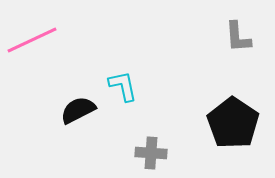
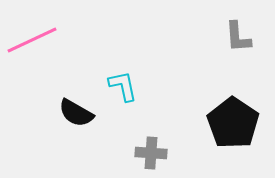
black semicircle: moved 2 px left, 3 px down; rotated 123 degrees counterclockwise
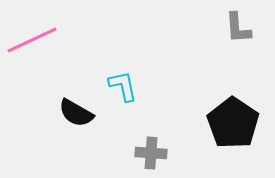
gray L-shape: moved 9 px up
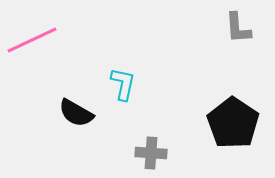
cyan L-shape: moved 2 px up; rotated 24 degrees clockwise
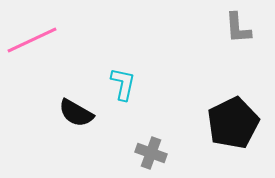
black pentagon: rotated 12 degrees clockwise
gray cross: rotated 16 degrees clockwise
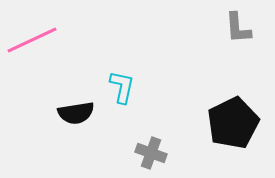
cyan L-shape: moved 1 px left, 3 px down
black semicircle: rotated 39 degrees counterclockwise
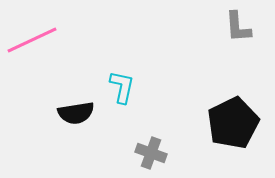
gray L-shape: moved 1 px up
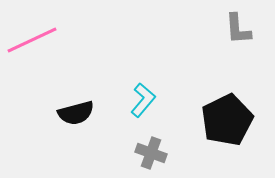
gray L-shape: moved 2 px down
cyan L-shape: moved 21 px right, 13 px down; rotated 28 degrees clockwise
black semicircle: rotated 6 degrees counterclockwise
black pentagon: moved 6 px left, 3 px up
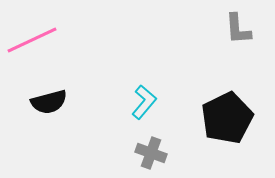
cyan L-shape: moved 1 px right, 2 px down
black semicircle: moved 27 px left, 11 px up
black pentagon: moved 2 px up
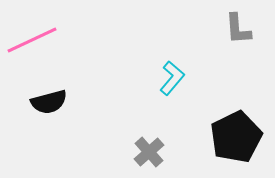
cyan L-shape: moved 28 px right, 24 px up
black pentagon: moved 9 px right, 19 px down
gray cross: moved 2 px left, 1 px up; rotated 28 degrees clockwise
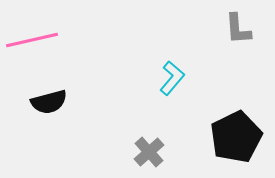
pink line: rotated 12 degrees clockwise
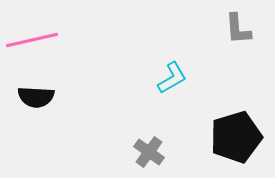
cyan L-shape: rotated 20 degrees clockwise
black semicircle: moved 13 px left, 5 px up; rotated 18 degrees clockwise
black pentagon: rotated 9 degrees clockwise
gray cross: rotated 12 degrees counterclockwise
